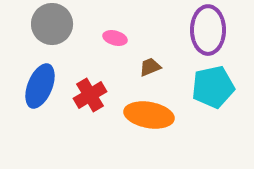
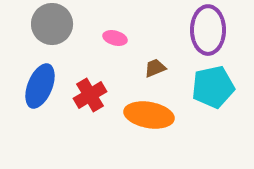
brown trapezoid: moved 5 px right, 1 px down
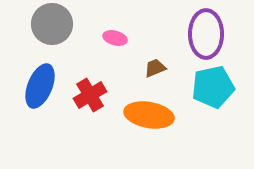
purple ellipse: moved 2 px left, 4 px down
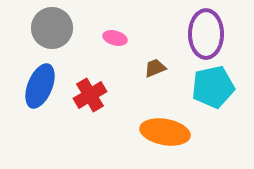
gray circle: moved 4 px down
orange ellipse: moved 16 px right, 17 px down
